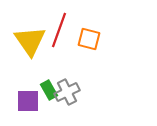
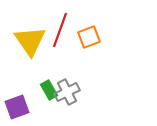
red line: moved 1 px right
orange square: moved 2 px up; rotated 35 degrees counterclockwise
purple square: moved 11 px left, 6 px down; rotated 20 degrees counterclockwise
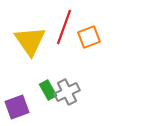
red line: moved 4 px right, 3 px up
green rectangle: moved 1 px left
